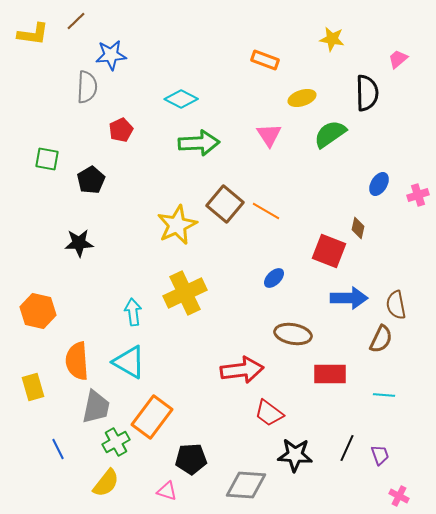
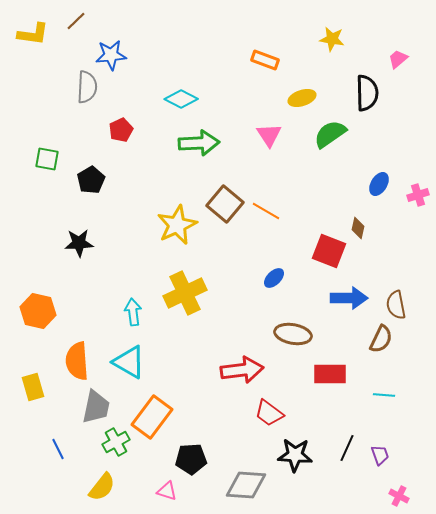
yellow semicircle at (106, 483): moved 4 px left, 4 px down
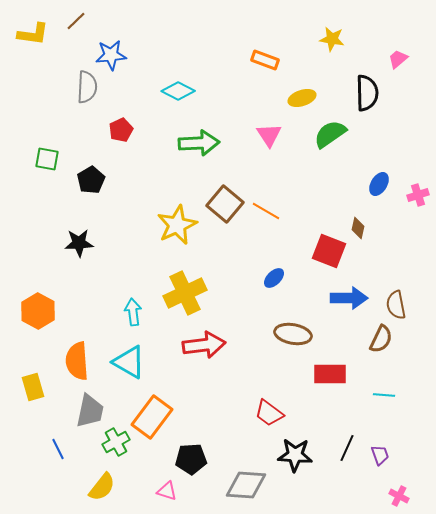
cyan diamond at (181, 99): moved 3 px left, 8 px up
orange hexagon at (38, 311): rotated 16 degrees clockwise
red arrow at (242, 370): moved 38 px left, 25 px up
gray trapezoid at (96, 407): moved 6 px left, 4 px down
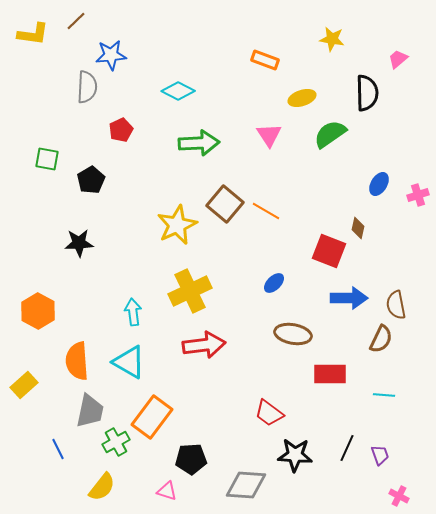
blue ellipse at (274, 278): moved 5 px down
yellow cross at (185, 293): moved 5 px right, 2 px up
yellow rectangle at (33, 387): moved 9 px left, 2 px up; rotated 64 degrees clockwise
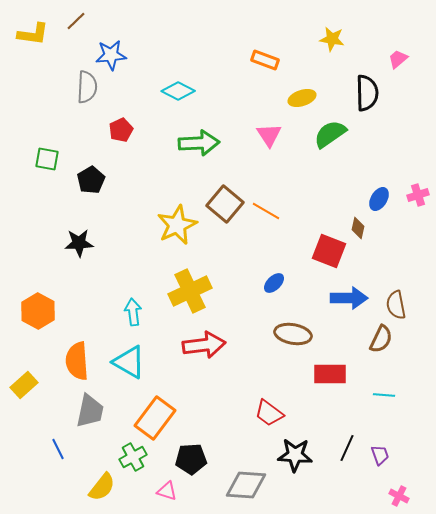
blue ellipse at (379, 184): moved 15 px down
orange rectangle at (152, 417): moved 3 px right, 1 px down
green cross at (116, 442): moved 17 px right, 15 px down
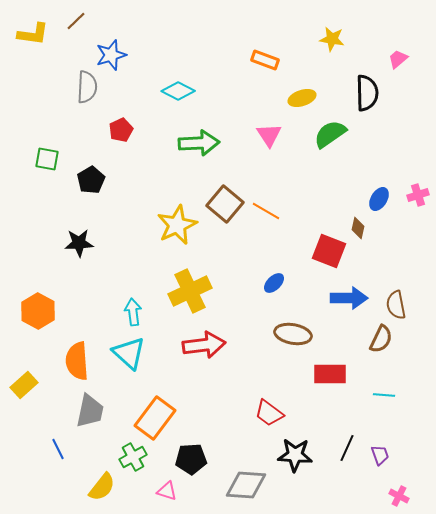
blue star at (111, 55): rotated 12 degrees counterclockwise
cyan triangle at (129, 362): moved 9 px up; rotated 12 degrees clockwise
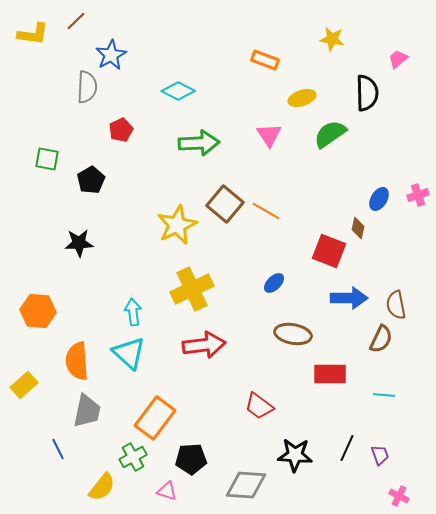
blue star at (111, 55): rotated 12 degrees counterclockwise
yellow cross at (190, 291): moved 2 px right, 2 px up
orange hexagon at (38, 311): rotated 24 degrees counterclockwise
gray trapezoid at (90, 411): moved 3 px left
red trapezoid at (269, 413): moved 10 px left, 7 px up
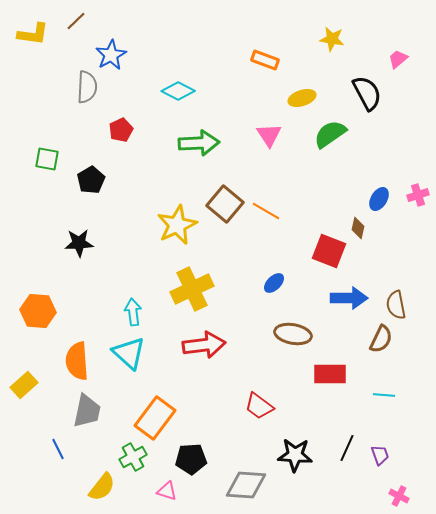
black semicircle at (367, 93): rotated 27 degrees counterclockwise
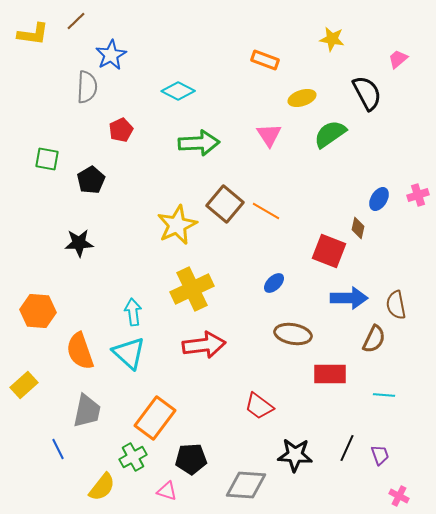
brown semicircle at (381, 339): moved 7 px left
orange semicircle at (77, 361): moved 3 px right, 10 px up; rotated 15 degrees counterclockwise
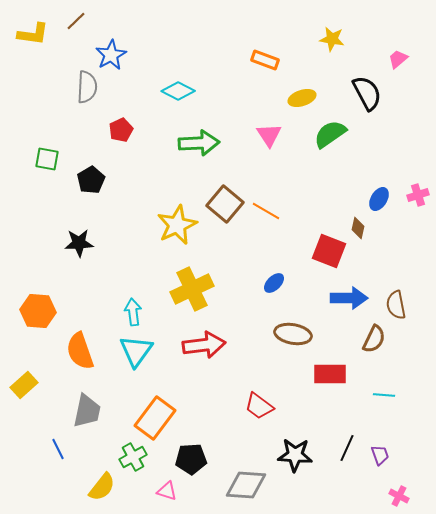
cyan triangle at (129, 353): moved 7 px right, 2 px up; rotated 24 degrees clockwise
